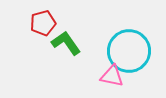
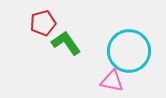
pink triangle: moved 5 px down
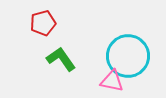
green L-shape: moved 5 px left, 16 px down
cyan circle: moved 1 px left, 5 px down
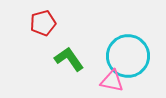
green L-shape: moved 8 px right
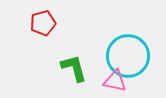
green L-shape: moved 5 px right, 9 px down; rotated 20 degrees clockwise
pink triangle: moved 3 px right
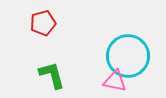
green L-shape: moved 22 px left, 7 px down
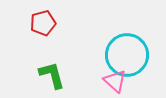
cyan circle: moved 1 px left, 1 px up
pink triangle: rotated 30 degrees clockwise
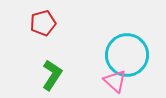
green L-shape: rotated 48 degrees clockwise
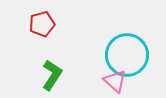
red pentagon: moved 1 px left, 1 px down
